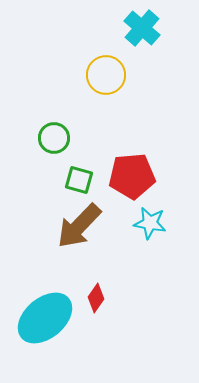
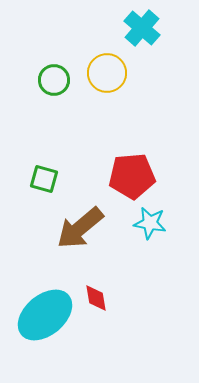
yellow circle: moved 1 px right, 2 px up
green circle: moved 58 px up
green square: moved 35 px left, 1 px up
brown arrow: moved 1 px right, 2 px down; rotated 6 degrees clockwise
red diamond: rotated 44 degrees counterclockwise
cyan ellipse: moved 3 px up
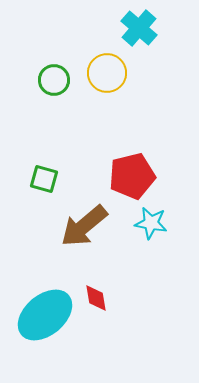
cyan cross: moved 3 px left
red pentagon: rotated 9 degrees counterclockwise
cyan star: moved 1 px right
brown arrow: moved 4 px right, 2 px up
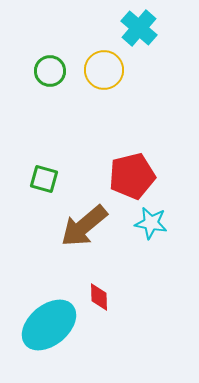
yellow circle: moved 3 px left, 3 px up
green circle: moved 4 px left, 9 px up
red diamond: moved 3 px right, 1 px up; rotated 8 degrees clockwise
cyan ellipse: moved 4 px right, 10 px down
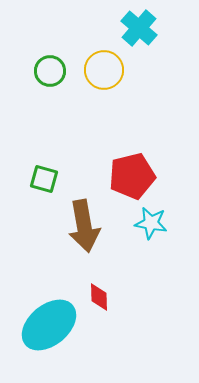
brown arrow: rotated 60 degrees counterclockwise
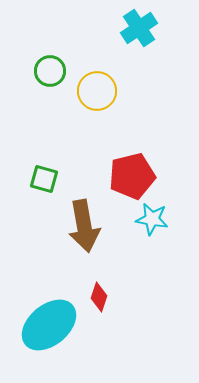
cyan cross: rotated 15 degrees clockwise
yellow circle: moved 7 px left, 21 px down
cyan star: moved 1 px right, 4 px up
red diamond: rotated 20 degrees clockwise
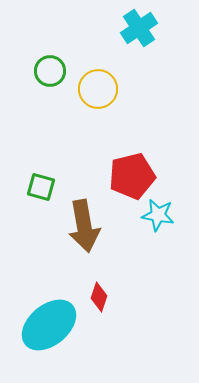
yellow circle: moved 1 px right, 2 px up
green square: moved 3 px left, 8 px down
cyan star: moved 6 px right, 4 px up
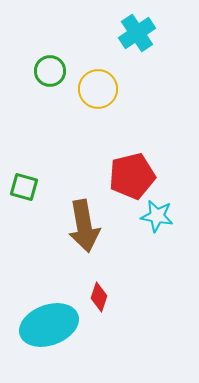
cyan cross: moved 2 px left, 5 px down
green square: moved 17 px left
cyan star: moved 1 px left, 1 px down
cyan ellipse: rotated 20 degrees clockwise
